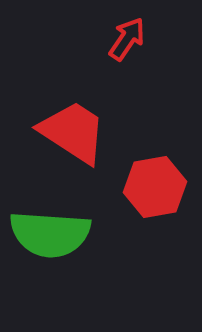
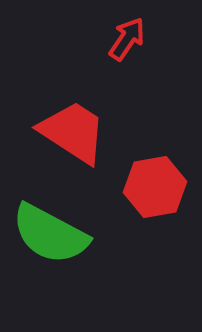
green semicircle: rotated 24 degrees clockwise
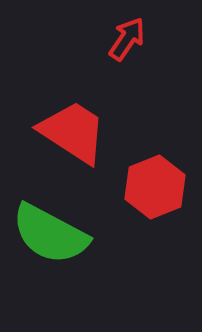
red hexagon: rotated 12 degrees counterclockwise
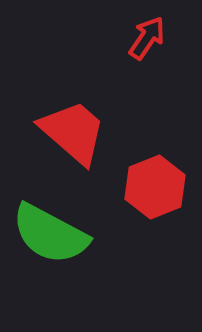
red arrow: moved 20 px right, 1 px up
red trapezoid: rotated 8 degrees clockwise
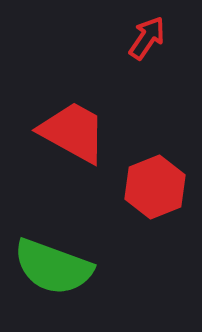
red trapezoid: rotated 12 degrees counterclockwise
green semicircle: moved 3 px right, 33 px down; rotated 8 degrees counterclockwise
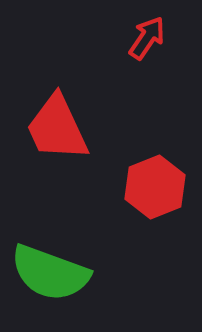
red trapezoid: moved 16 px left, 4 px up; rotated 144 degrees counterclockwise
green semicircle: moved 3 px left, 6 px down
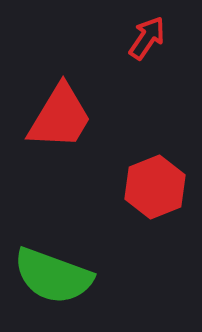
red trapezoid: moved 3 px right, 11 px up; rotated 124 degrees counterclockwise
green semicircle: moved 3 px right, 3 px down
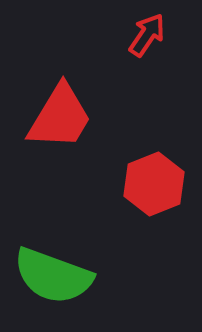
red arrow: moved 3 px up
red hexagon: moved 1 px left, 3 px up
